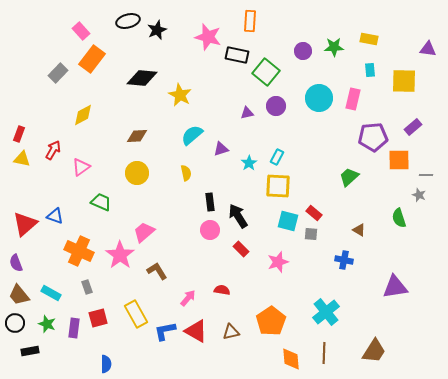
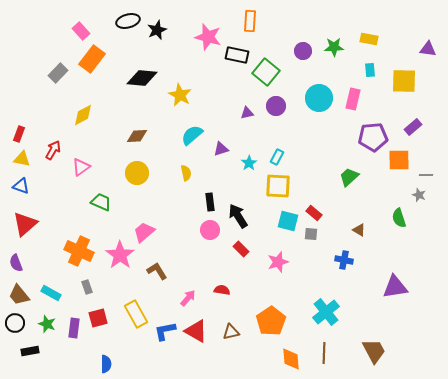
blue triangle at (55, 216): moved 34 px left, 30 px up
brown trapezoid at (374, 351): rotated 60 degrees counterclockwise
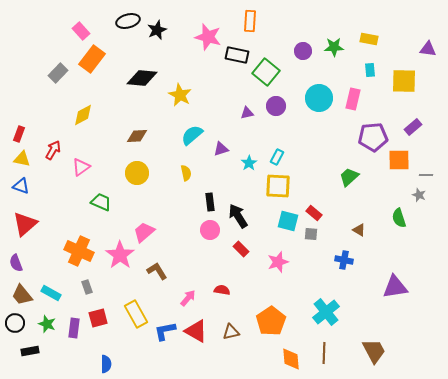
brown trapezoid at (19, 295): moved 3 px right
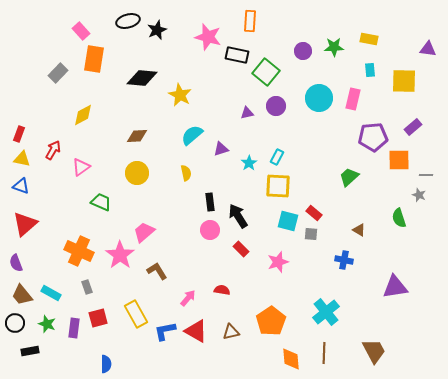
orange rectangle at (92, 59): moved 2 px right; rotated 28 degrees counterclockwise
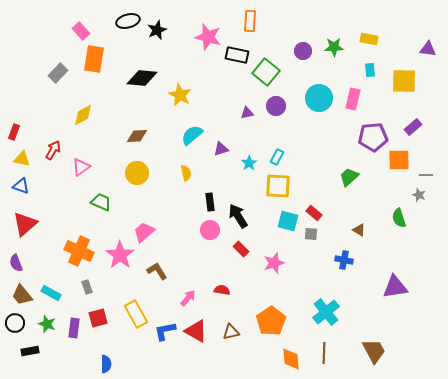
red rectangle at (19, 134): moved 5 px left, 2 px up
pink star at (278, 262): moved 4 px left, 1 px down
